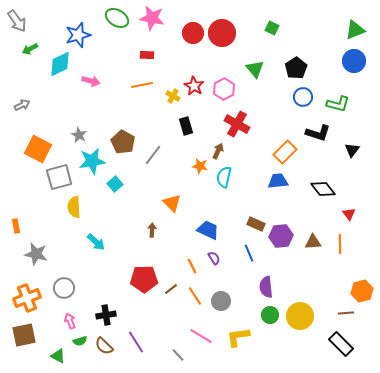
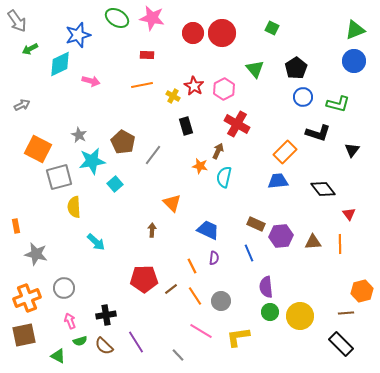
purple semicircle at (214, 258): rotated 40 degrees clockwise
green circle at (270, 315): moved 3 px up
pink line at (201, 336): moved 5 px up
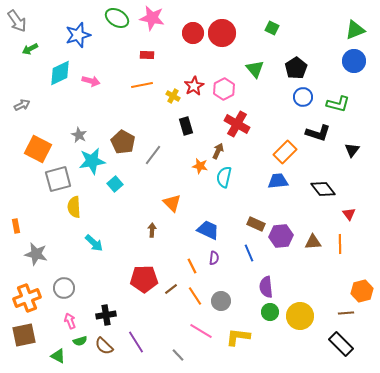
cyan diamond at (60, 64): moved 9 px down
red star at (194, 86): rotated 12 degrees clockwise
gray square at (59, 177): moved 1 px left, 2 px down
cyan arrow at (96, 242): moved 2 px left, 1 px down
yellow L-shape at (238, 337): rotated 15 degrees clockwise
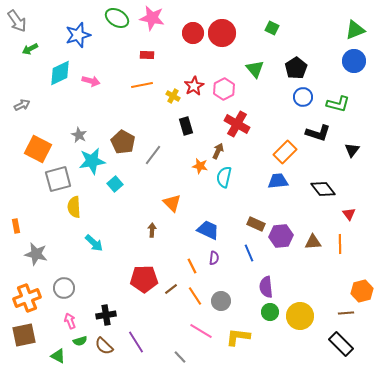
gray line at (178, 355): moved 2 px right, 2 px down
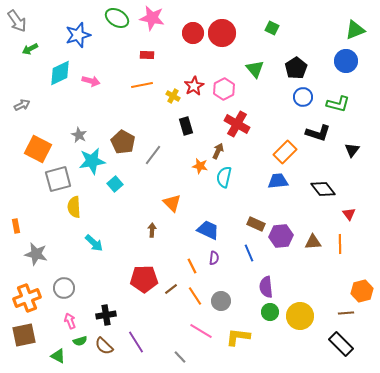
blue circle at (354, 61): moved 8 px left
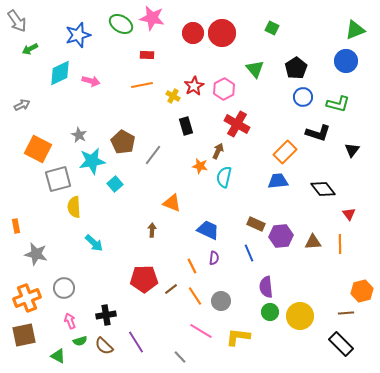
green ellipse at (117, 18): moved 4 px right, 6 px down
orange triangle at (172, 203): rotated 24 degrees counterclockwise
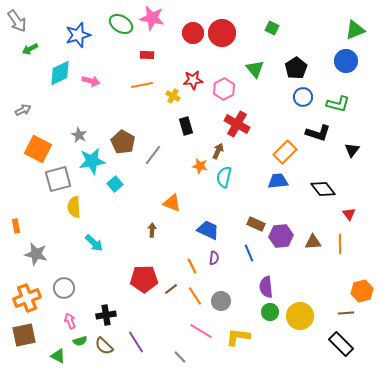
red star at (194, 86): moved 1 px left, 6 px up; rotated 24 degrees clockwise
gray arrow at (22, 105): moved 1 px right, 5 px down
